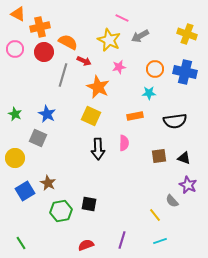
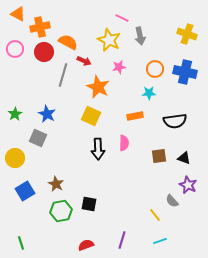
gray arrow: rotated 72 degrees counterclockwise
green star: rotated 16 degrees clockwise
brown star: moved 8 px right, 1 px down
green line: rotated 16 degrees clockwise
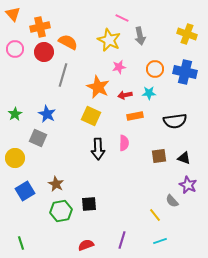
orange triangle: moved 5 px left; rotated 21 degrees clockwise
red arrow: moved 41 px right, 34 px down; rotated 144 degrees clockwise
black square: rotated 14 degrees counterclockwise
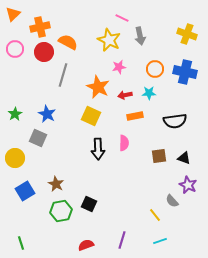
orange triangle: rotated 28 degrees clockwise
black square: rotated 28 degrees clockwise
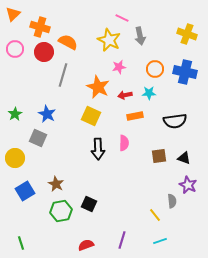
orange cross: rotated 30 degrees clockwise
gray semicircle: rotated 144 degrees counterclockwise
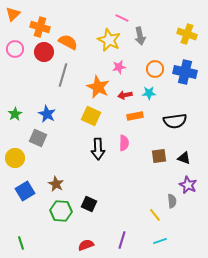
green hexagon: rotated 15 degrees clockwise
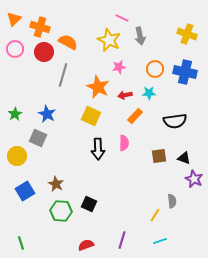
orange triangle: moved 1 px right, 5 px down
orange rectangle: rotated 35 degrees counterclockwise
yellow circle: moved 2 px right, 2 px up
purple star: moved 6 px right, 6 px up
yellow line: rotated 72 degrees clockwise
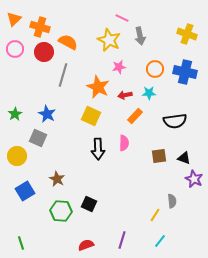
brown star: moved 1 px right, 5 px up
cyan line: rotated 32 degrees counterclockwise
